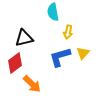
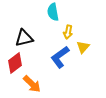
yellow triangle: moved 6 px up
blue L-shape: rotated 20 degrees counterclockwise
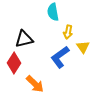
black triangle: moved 1 px down
yellow triangle: rotated 16 degrees counterclockwise
red diamond: moved 1 px left; rotated 20 degrees counterclockwise
orange arrow: moved 3 px right
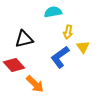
cyan semicircle: rotated 90 degrees clockwise
red diamond: moved 2 px down; rotated 75 degrees counterclockwise
